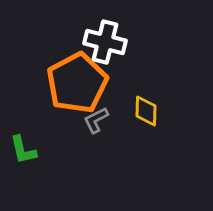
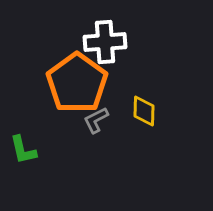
white cross: rotated 18 degrees counterclockwise
orange pentagon: rotated 8 degrees counterclockwise
yellow diamond: moved 2 px left
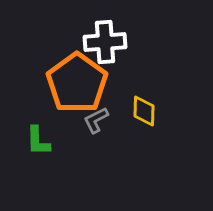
green L-shape: moved 15 px right, 9 px up; rotated 12 degrees clockwise
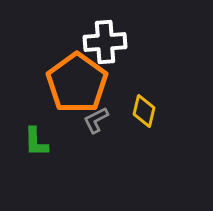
yellow diamond: rotated 12 degrees clockwise
green L-shape: moved 2 px left, 1 px down
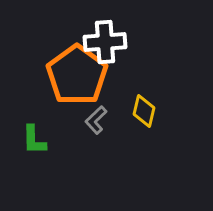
orange pentagon: moved 8 px up
gray L-shape: rotated 16 degrees counterclockwise
green L-shape: moved 2 px left, 2 px up
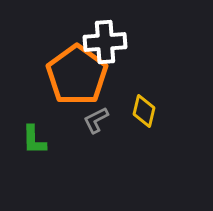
gray L-shape: rotated 16 degrees clockwise
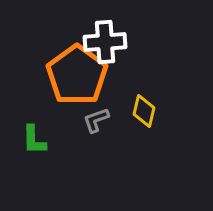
gray L-shape: rotated 8 degrees clockwise
